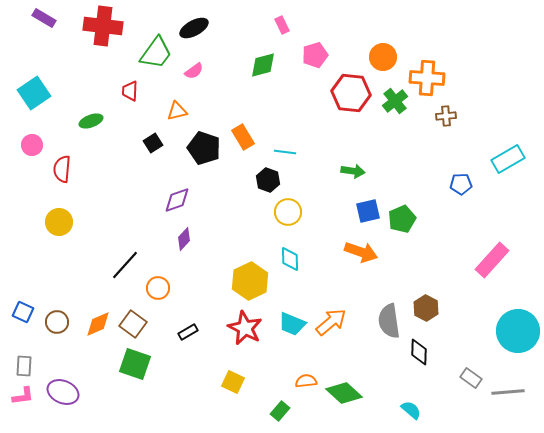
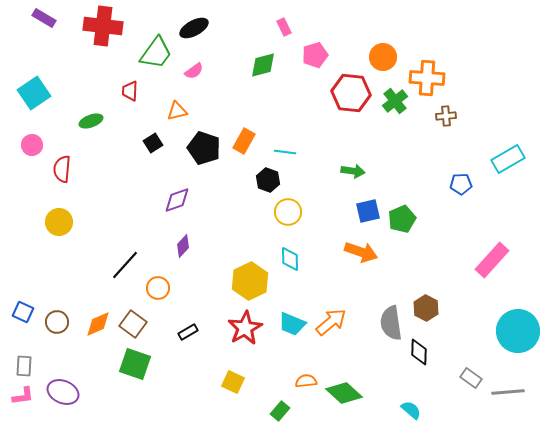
pink rectangle at (282, 25): moved 2 px right, 2 px down
orange rectangle at (243, 137): moved 1 px right, 4 px down; rotated 60 degrees clockwise
purple diamond at (184, 239): moved 1 px left, 7 px down
gray semicircle at (389, 321): moved 2 px right, 2 px down
red star at (245, 328): rotated 16 degrees clockwise
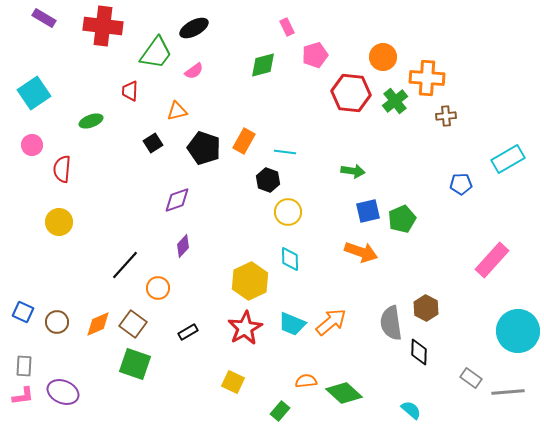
pink rectangle at (284, 27): moved 3 px right
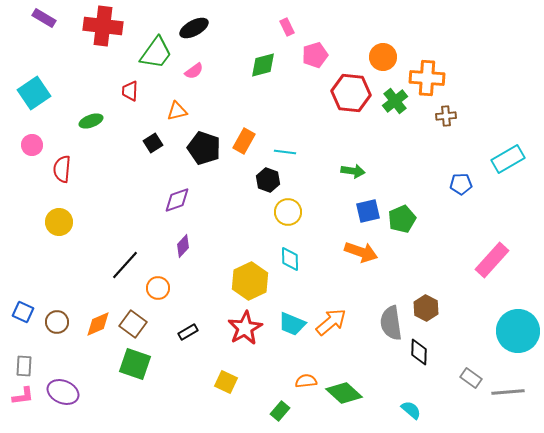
yellow square at (233, 382): moved 7 px left
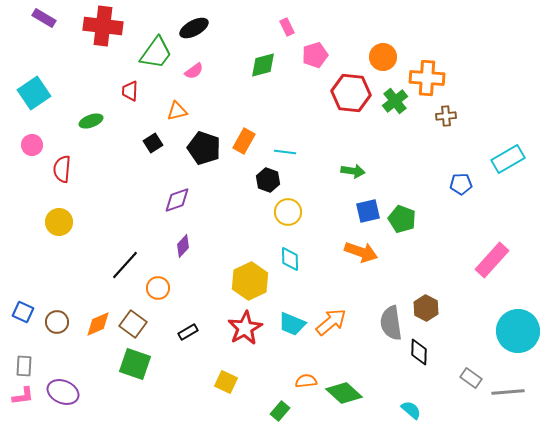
green pentagon at (402, 219): rotated 28 degrees counterclockwise
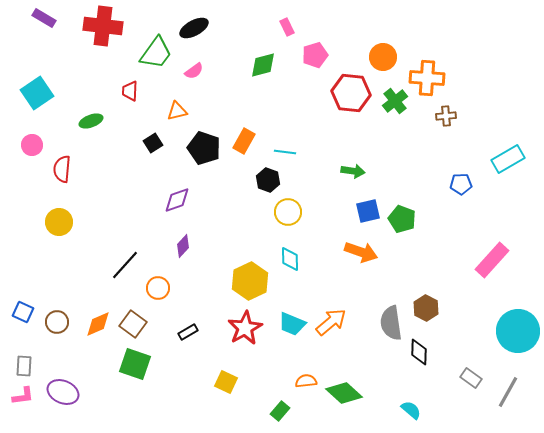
cyan square at (34, 93): moved 3 px right
gray line at (508, 392): rotated 56 degrees counterclockwise
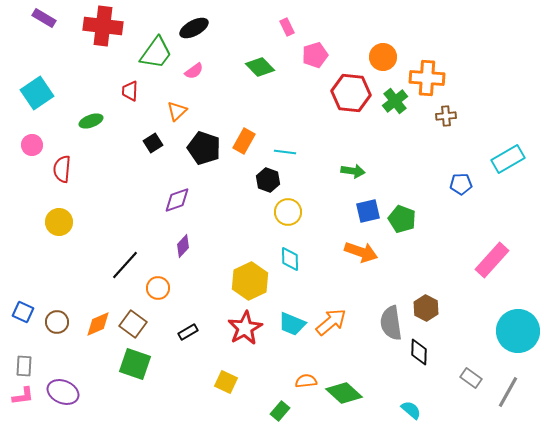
green diamond at (263, 65): moved 3 px left, 2 px down; rotated 60 degrees clockwise
orange triangle at (177, 111): rotated 30 degrees counterclockwise
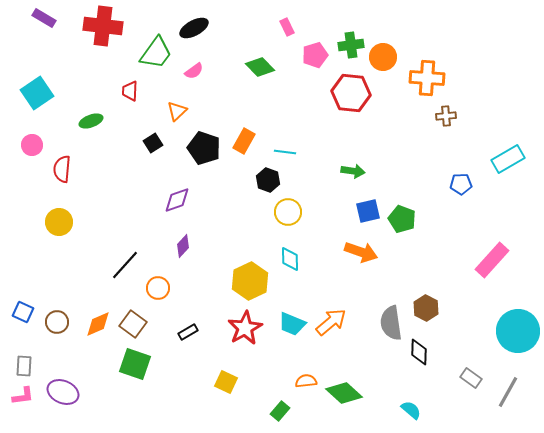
green cross at (395, 101): moved 44 px left, 56 px up; rotated 30 degrees clockwise
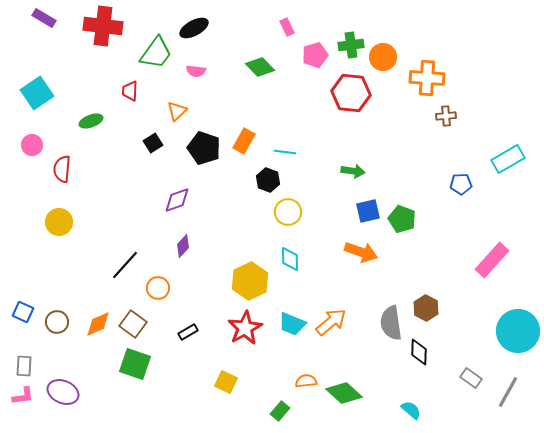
pink semicircle at (194, 71): moved 2 px right; rotated 42 degrees clockwise
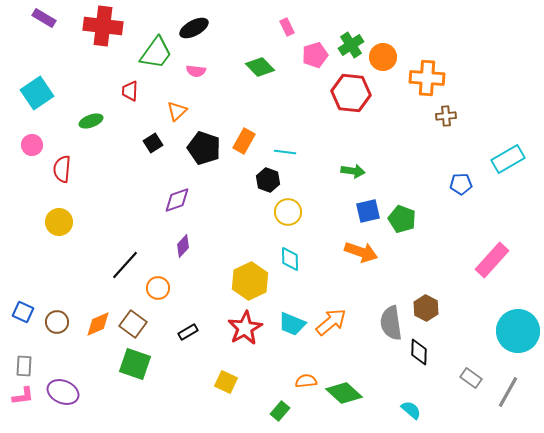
green cross at (351, 45): rotated 25 degrees counterclockwise
